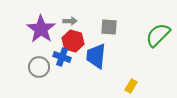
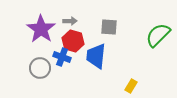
gray circle: moved 1 px right, 1 px down
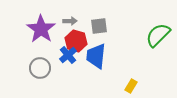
gray square: moved 10 px left, 1 px up; rotated 12 degrees counterclockwise
red hexagon: moved 3 px right
blue cross: moved 6 px right, 2 px up; rotated 30 degrees clockwise
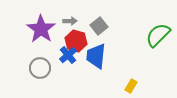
gray square: rotated 30 degrees counterclockwise
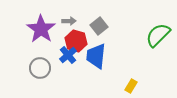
gray arrow: moved 1 px left
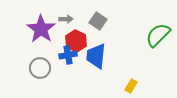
gray arrow: moved 3 px left, 2 px up
gray square: moved 1 px left, 5 px up; rotated 18 degrees counterclockwise
red hexagon: rotated 10 degrees clockwise
blue cross: rotated 30 degrees clockwise
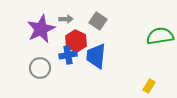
purple star: rotated 12 degrees clockwise
green semicircle: moved 2 px right, 1 px down; rotated 36 degrees clockwise
yellow rectangle: moved 18 px right
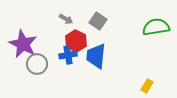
gray arrow: rotated 32 degrees clockwise
purple star: moved 18 px left, 15 px down; rotated 20 degrees counterclockwise
green semicircle: moved 4 px left, 9 px up
gray circle: moved 3 px left, 4 px up
yellow rectangle: moved 2 px left
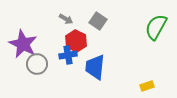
green semicircle: rotated 52 degrees counterclockwise
blue trapezoid: moved 1 px left, 11 px down
yellow rectangle: rotated 40 degrees clockwise
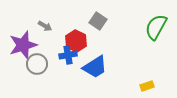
gray arrow: moved 21 px left, 7 px down
purple star: moved 1 px down; rotated 28 degrees clockwise
blue trapezoid: rotated 128 degrees counterclockwise
